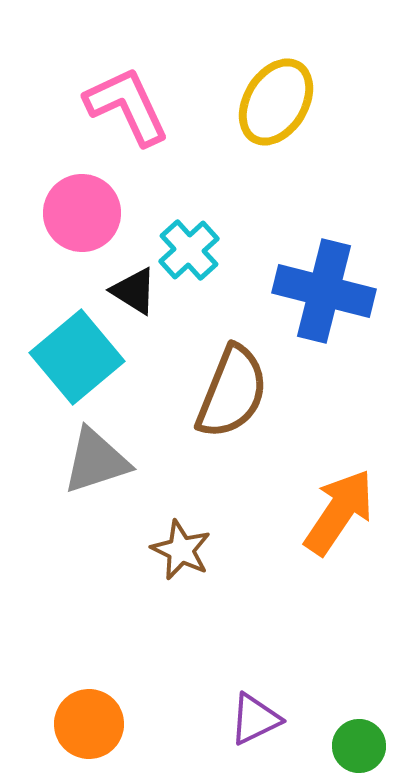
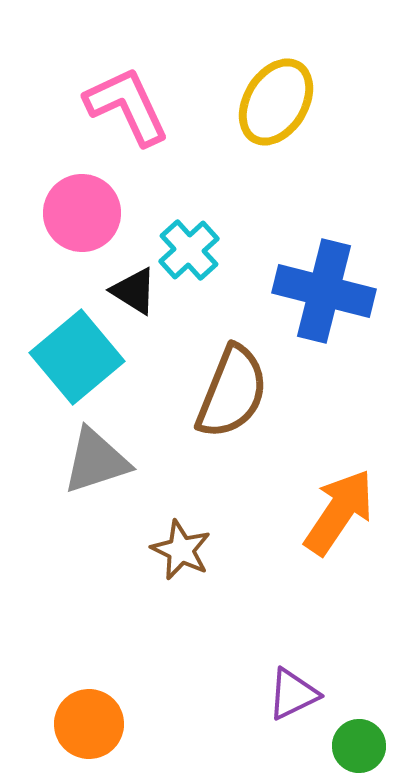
purple triangle: moved 38 px right, 25 px up
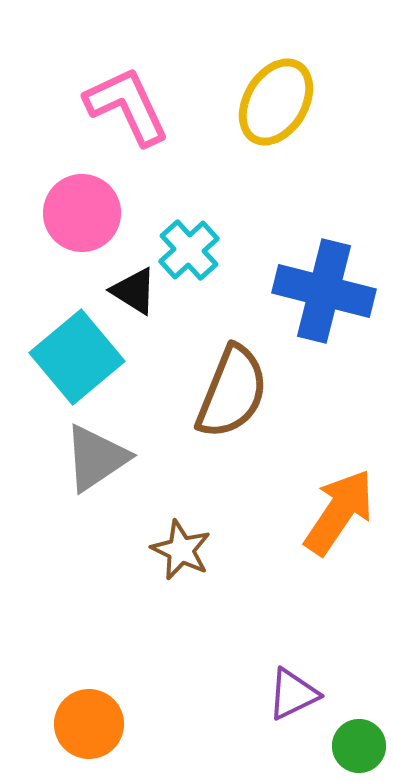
gray triangle: moved 3 px up; rotated 16 degrees counterclockwise
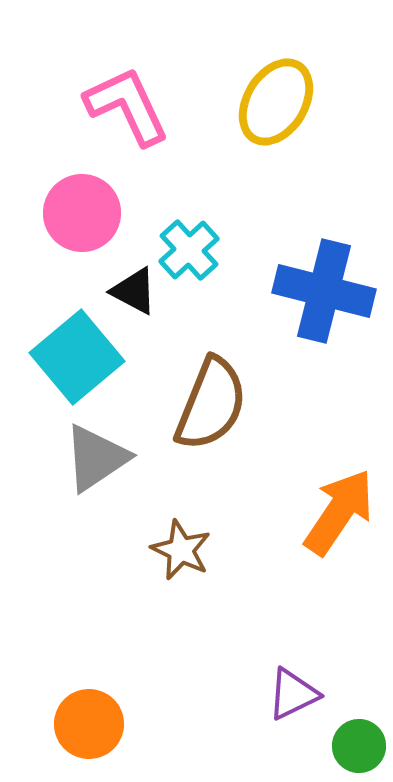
black triangle: rotated 4 degrees counterclockwise
brown semicircle: moved 21 px left, 12 px down
